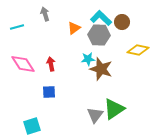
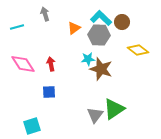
yellow diamond: rotated 25 degrees clockwise
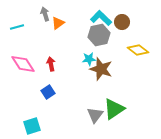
orange triangle: moved 16 px left, 5 px up
gray hexagon: rotated 15 degrees counterclockwise
cyan star: moved 1 px right
blue square: moved 1 px left; rotated 32 degrees counterclockwise
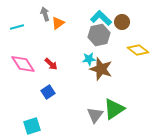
red arrow: rotated 144 degrees clockwise
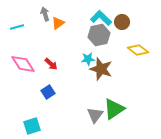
cyan star: moved 1 px left
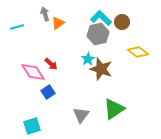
gray hexagon: moved 1 px left, 1 px up
yellow diamond: moved 2 px down
cyan star: rotated 24 degrees counterclockwise
pink diamond: moved 10 px right, 8 px down
gray triangle: moved 14 px left
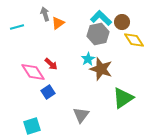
yellow diamond: moved 4 px left, 12 px up; rotated 20 degrees clockwise
green triangle: moved 9 px right, 11 px up
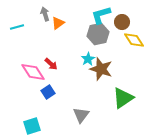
cyan L-shape: moved 3 px up; rotated 60 degrees counterclockwise
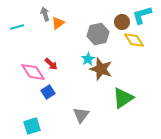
cyan L-shape: moved 41 px right
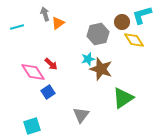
cyan star: rotated 16 degrees clockwise
